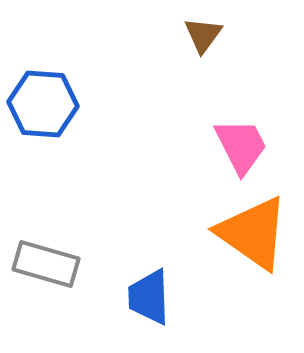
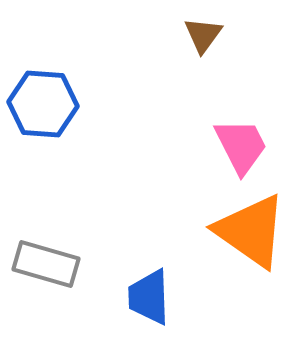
orange triangle: moved 2 px left, 2 px up
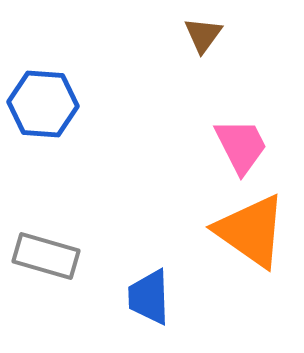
gray rectangle: moved 8 px up
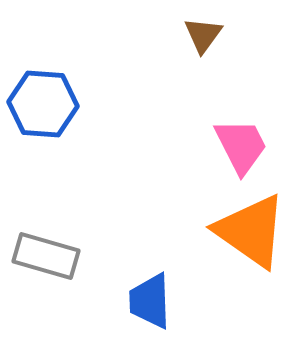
blue trapezoid: moved 1 px right, 4 px down
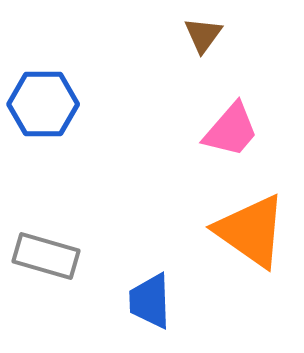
blue hexagon: rotated 4 degrees counterclockwise
pink trapezoid: moved 10 px left, 16 px up; rotated 68 degrees clockwise
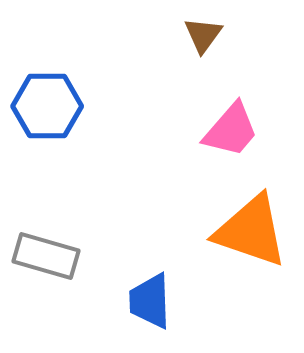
blue hexagon: moved 4 px right, 2 px down
orange triangle: rotated 16 degrees counterclockwise
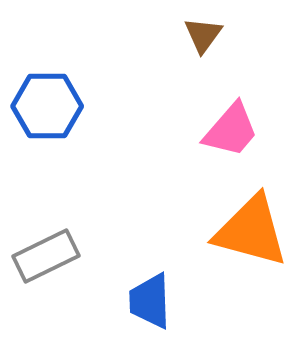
orange triangle: rotated 4 degrees counterclockwise
gray rectangle: rotated 42 degrees counterclockwise
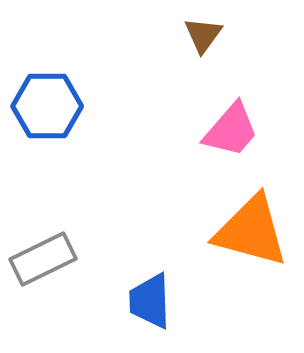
gray rectangle: moved 3 px left, 3 px down
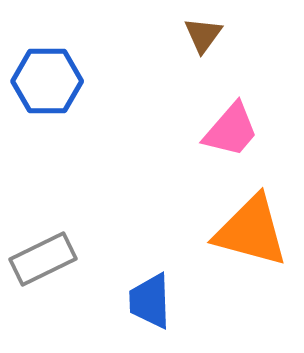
blue hexagon: moved 25 px up
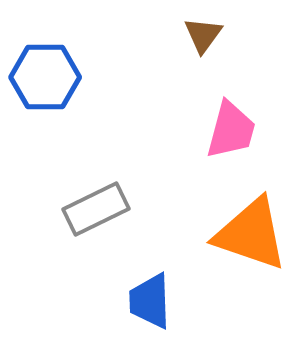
blue hexagon: moved 2 px left, 4 px up
pink trapezoid: rotated 26 degrees counterclockwise
orange triangle: moved 3 px down; rotated 4 degrees clockwise
gray rectangle: moved 53 px right, 50 px up
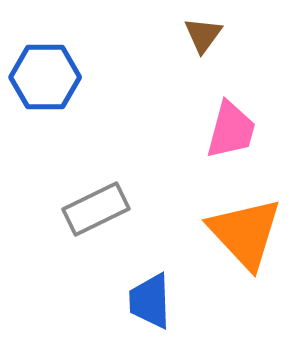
orange triangle: moved 6 px left, 1 px up; rotated 28 degrees clockwise
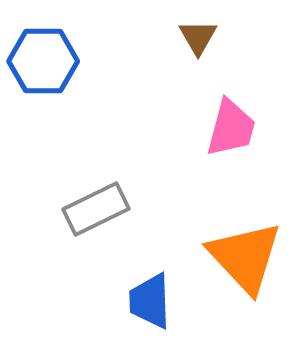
brown triangle: moved 5 px left, 2 px down; rotated 6 degrees counterclockwise
blue hexagon: moved 2 px left, 16 px up
pink trapezoid: moved 2 px up
orange triangle: moved 24 px down
